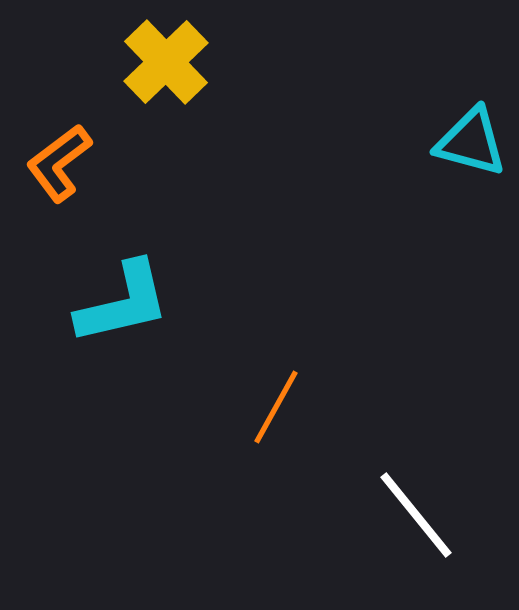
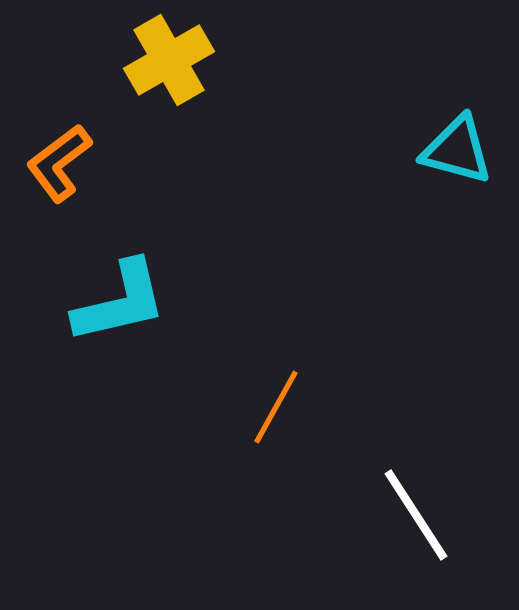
yellow cross: moved 3 px right, 2 px up; rotated 14 degrees clockwise
cyan triangle: moved 14 px left, 8 px down
cyan L-shape: moved 3 px left, 1 px up
white line: rotated 6 degrees clockwise
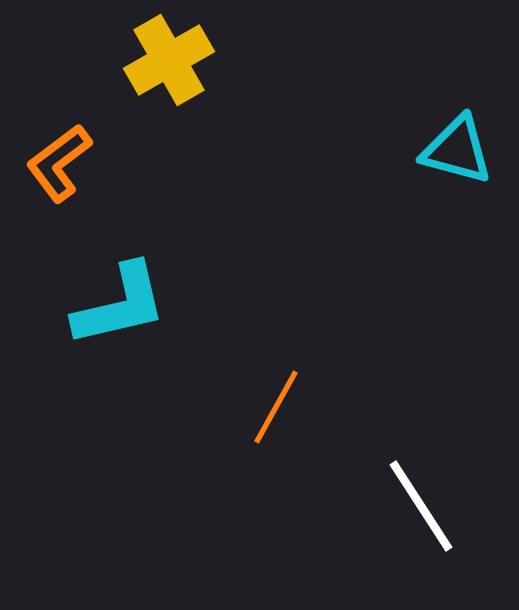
cyan L-shape: moved 3 px down
white line: moved 5 px right, 9 px up
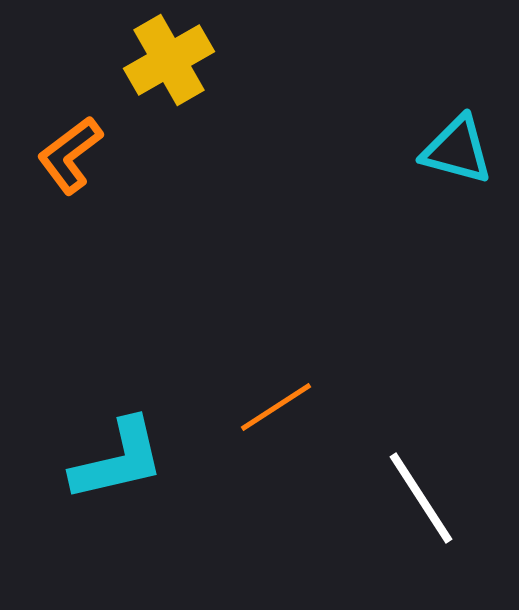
orange L-shape: moved 11 px right, 8 px up
cyan L-shape: moved 2 px left, 155 px down
orange line: rotated 28 degrees clockwise
white line: moved 8 px up
